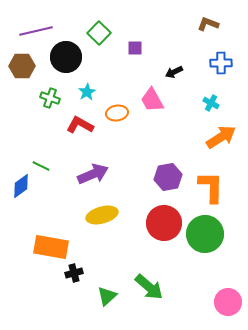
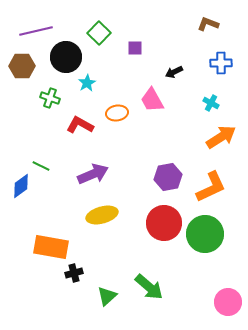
cyan star: moved 9 px up
orange L-shape: rotated 64 degrees clockwise
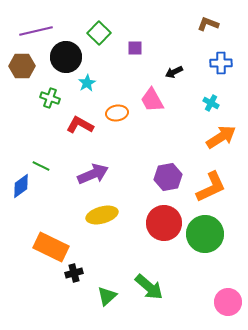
orange rectangle: rotated 16 degrees clockwise
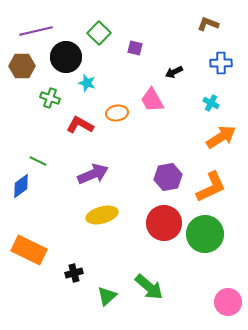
purple square: rotated 14 degrees clockwise
cyan star: rotated 24 degrees counterclockwise
green line: moved 3 px left, 5 px up
orange rectangle: moved 22 px left, 3 px down
